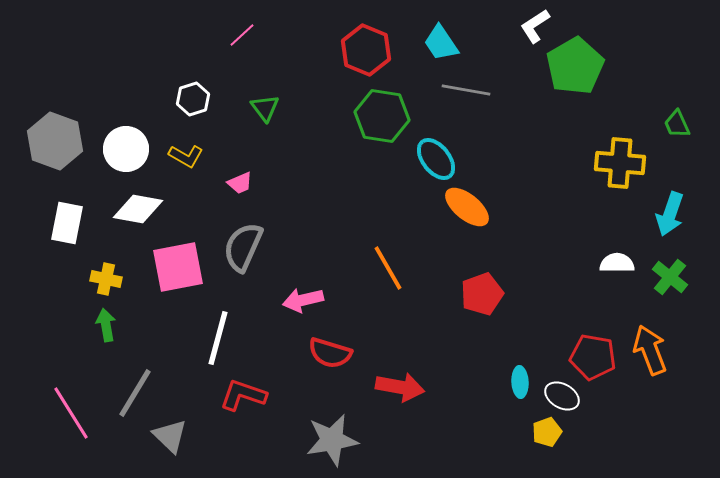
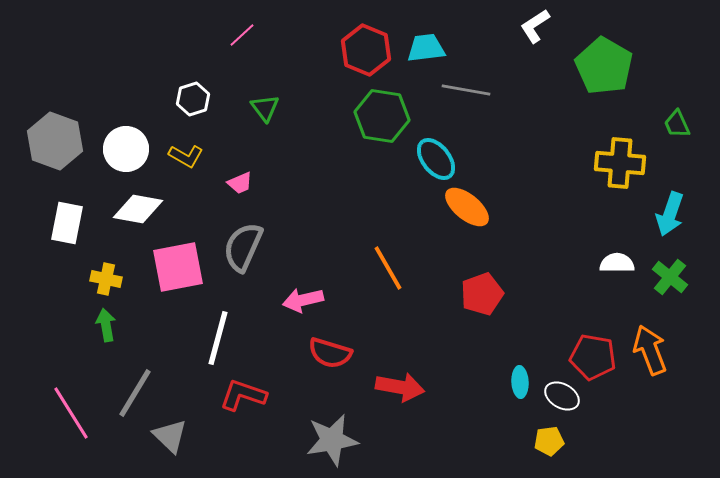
cyan trapezoid at (441, 43): moved 15 px left, 5 px down; rotated 117 degrees clockwise
green pentagon at (575, 66): moved 29 px right; rotated 12 degrees counterclockwise
yellow pentagon at (547, 432): moved 2 px right, 9 px down; rotated 12 degrees clockwise
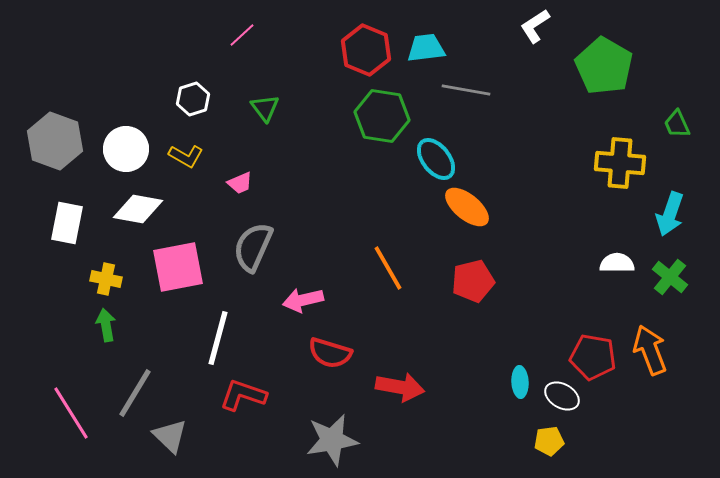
gray semicircle at (243, 247): moved 10 px right
red pentagon at (482, 294): moved 9 px left, 13 px up; rotated 6 degrees clockwise
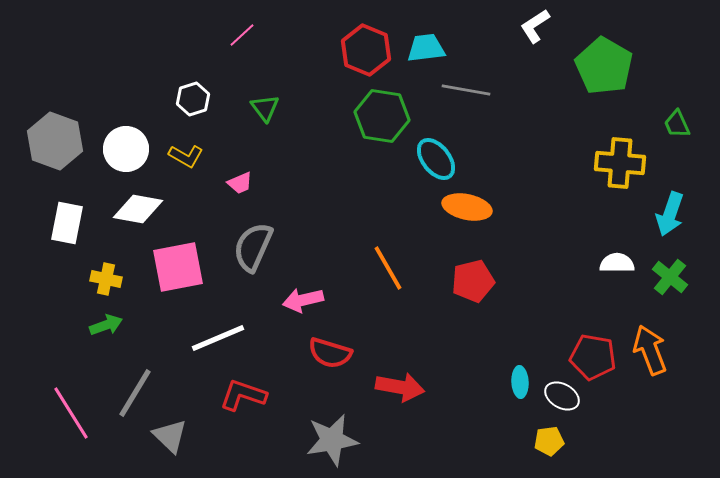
orange ellipse at (467, 207): rotated 27 degrees counterclockwise
green arrow at (106, 325): rotated 80 degrees clockwise
white line at (218, 338): rotated 52 degrees clockwise
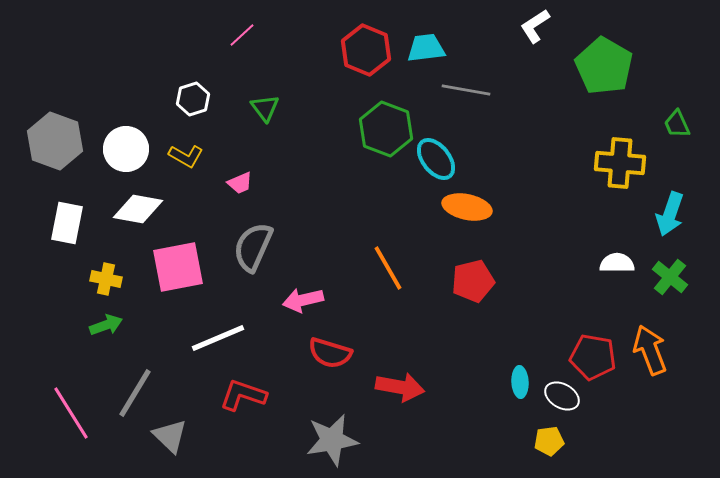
green hexagon at (382, 116): moved 4 px right, 13 px down; rotated 12 degrees clockwise
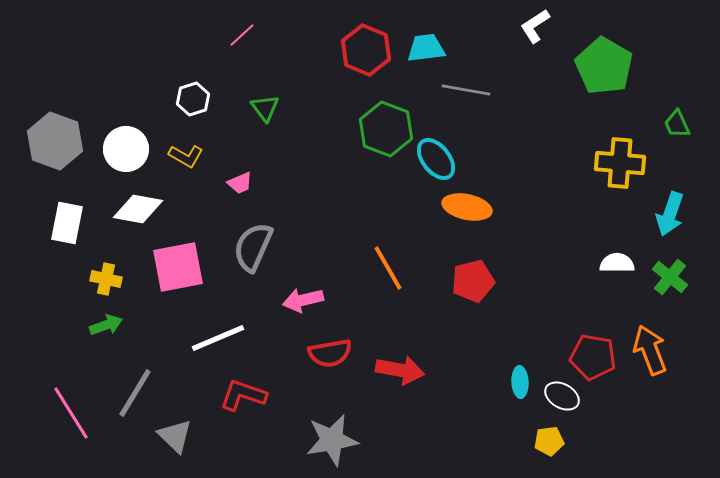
red semicircle at (330, 353): rotated 27 degrees counterclockwise
red arrow at (400, 387): moved 17 px up
gray triangle at (170, 436): moved 5 px right
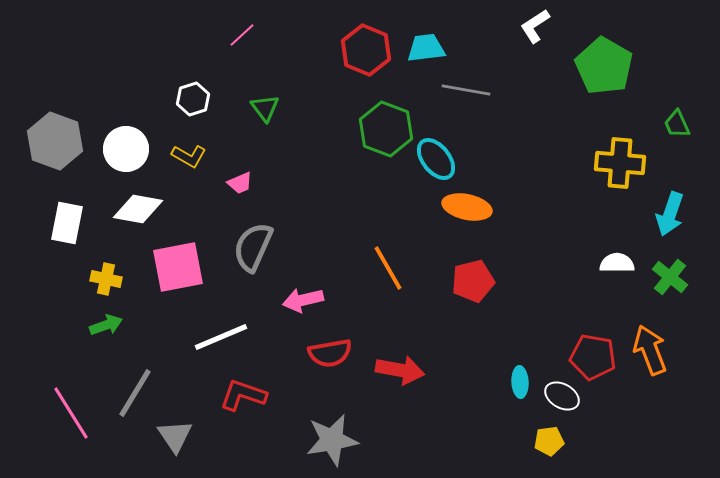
yellow L-shape at (186, 156): moved 3 px right
white line at (218, 338): moved 3 px right, 1 px up
gray triangle at (175, 436): rotated 12 degrees clockwise
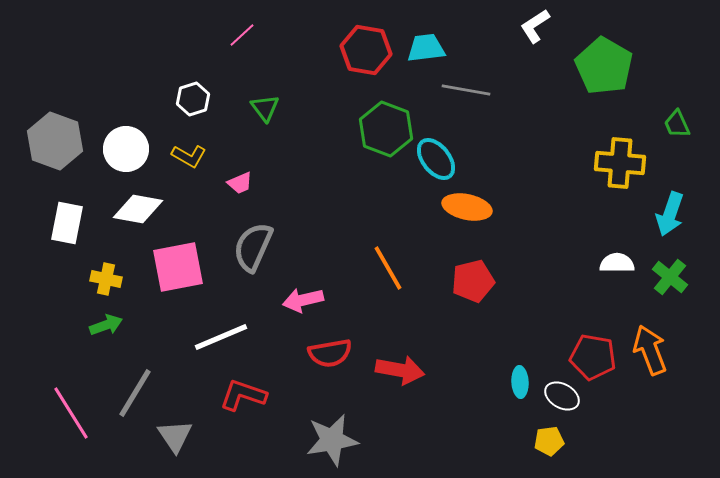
red hexagon at (366, 50): rotated 12 degrees counterclockwise
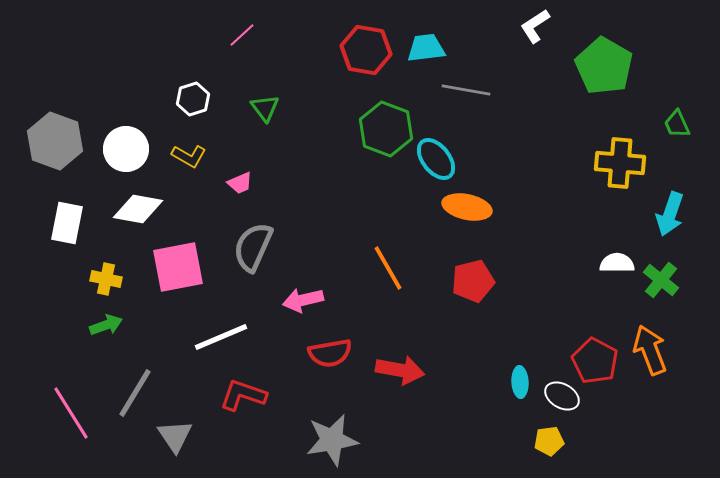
green cross at (670, 277): moved 9 px left, 3 px down
red pentagon at (593, 357): moved 2 px right, 4 px down; rotated 18 degrees clockwise
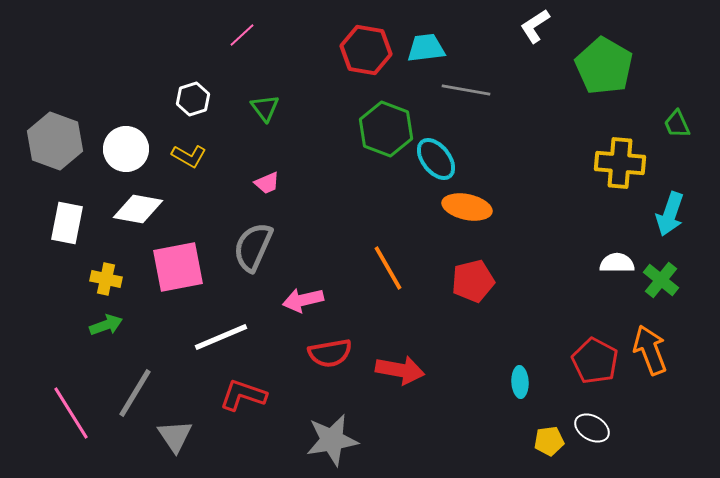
pink trapezoid at (240, 183): moved 27 px right
white ellipse at (562, 396): moved 30 px right, 32 px down
